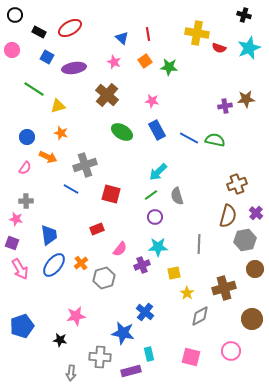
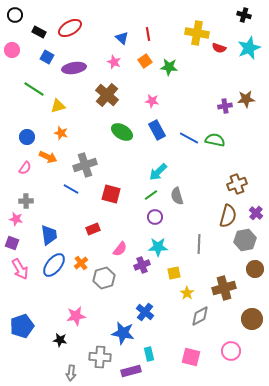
red rectangle at (97, 229): moved 4 px left
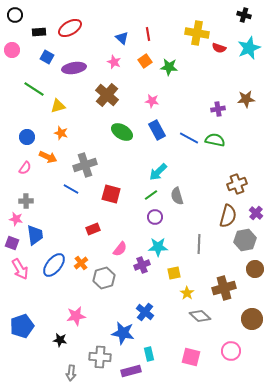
black rectangle at (39, 32): rotated 32 degrees counterclockwise
purple cross at (225, 106): moved 7 px left, 3 px down
blue trapezoid at (49, 235): moved 14 px left
gray diamond at (200, 316): rotated 70 degrees clockwise
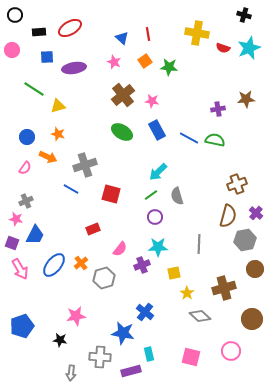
red semicircle at (219, 48): moved 4 px right
blue square at (47, 57): rotated 32 degrees counterclockwise
brown cross at (107, 95): moved 16 px right; rotated 10 degrees clockwise
orange star at (61, 133): moved 3 px left, 1 px down
gray cross at (26, 201): rotated 24 degrees counterclockwise
blue trapezoid at (35, 235): rotated 35 degrees clockwise
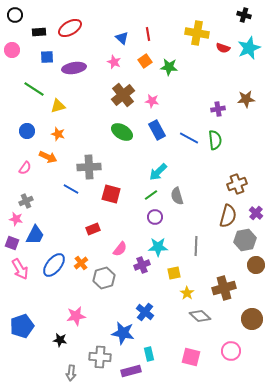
blue circle at (27, 137): moved 6 px up
green semicircle at (215, 140): rotated 72 degrees clockwise
gray cross at (85, 165): moved 4 px right, 2 px down; rotated 15 degrees clockwise
gray line at (199, 244): moved 3 px left, 2 px down
brown circle at (255, 269): moved 1 px right, 4 px up
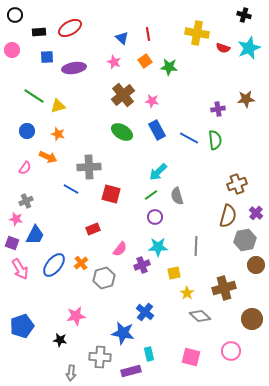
green line at (34, 89): moved 7 px down
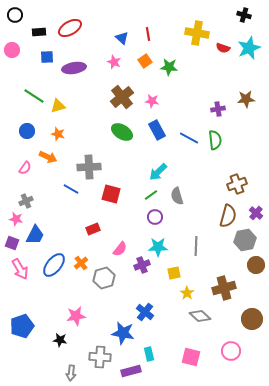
brown cross at (123, 95): moved 1 px left, 2 px down
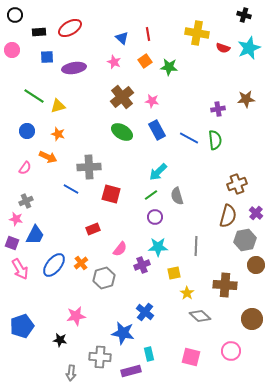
brown cross at (224, 288): moved 1 px right, 3 px up; rotated 20 degrees clockwise
